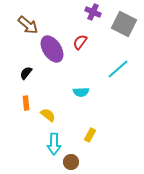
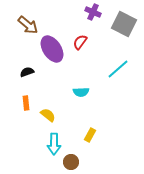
black semicircle: moved 1 px right, 1 px up; rotated 32 degrees clockwise
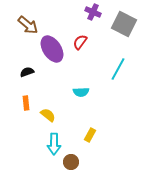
cyan line: rotated 20 degrees counterclockwise
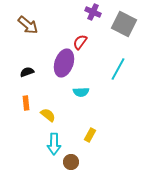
purple ellipse: moved 12 px right, 14 px down; rotated 52 degrees clockwise
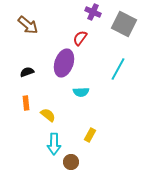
red semicircle: moved 4 px up
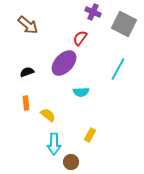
purple ellipse: rotated 24 degrees clockwise
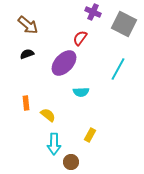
black semicircle: moved 18 px up
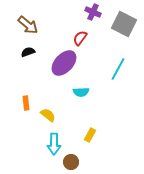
black semicircle: moved 1 px right, 2 px up
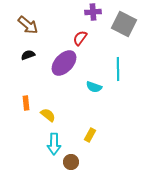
purple cross: rotated 28 degrees counterclockwise
black semicircle: moved 3 px down
cyan line: rotated 30 degrees counterclockwise
cyan semicircle: moved 13 px right, 5 px up; rotated 21 degrees clockwise
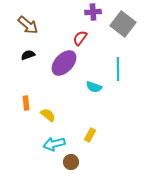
gray square: moved 1 px left; rotated 10 degrees clockwise
cyan arrow: rotated 75 degrees clockwise
